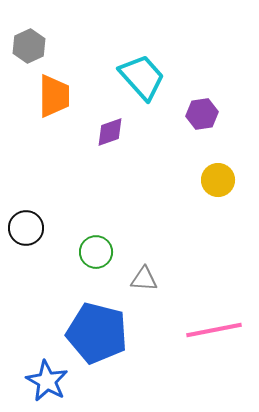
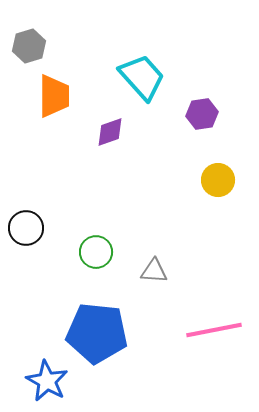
gray hexagon: rotated 8 degrees clockwise
gray triangle: moved 10 px right, 8 px up
blue pentagon: rotated 8 degrees counterclockwise
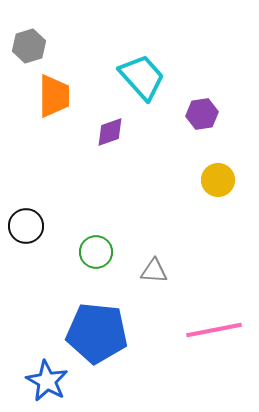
black circle: moved 2 px up
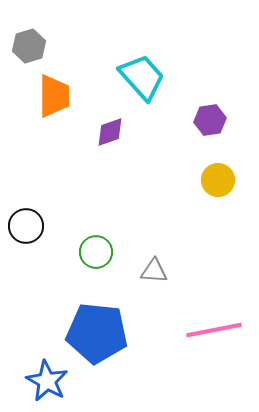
purple hexagon: moved 8 px right, 6 px down
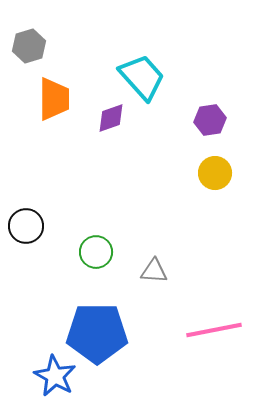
orange trapezoid: moved 3 px down
purple diamond: moved 1 px right, 14 px up
yellow circle: moved 3 px left, 7 px up
blue pentagon: rotated 6 degrees counterclockwise
blue star: moved 8 px right, 5 px up
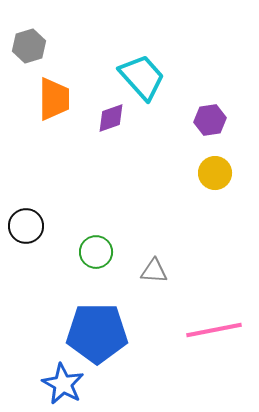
blue star: moved 8 px right, 8 px down
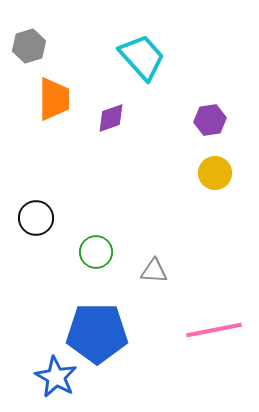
cyan trapezoid: moved 20 px up
black circle: moved 10 px right, 8 px up
blue star: moved 7 px left, 7 px up
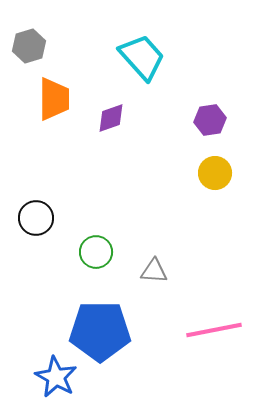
blue pentagon: moved 3 px right, 2 px up
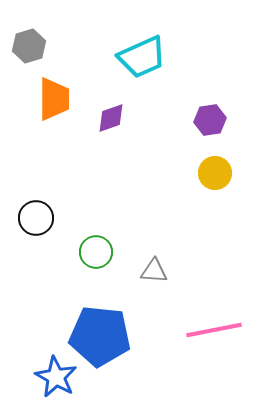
cyan trapezoid: rotated 108 degrees clockwise
blue pentagon: moved 5 px down; rotated 6 degrees clockwise
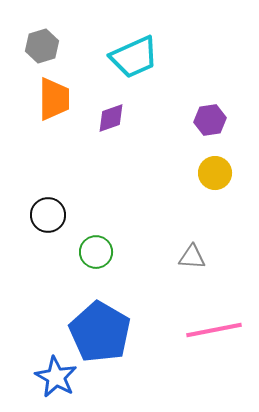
gray hexagon: moved 13 px right
cyan trapezoid: moved 8 px left
black circle: moved 12 px right, 3 px up
gray triangle: moved 38 px right, 14 px up
blue pentagon: moved 4 px up; rotated 24 degrees clockwise
